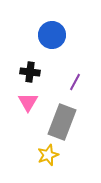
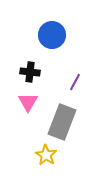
yellow star: moved 2 px left; rotated 20 degrees counterclockwise
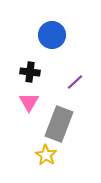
purple line: rotated 18 degrees clockwise
pink triangle: moved 1 px right
gray rectangle: moved 3 px left, 2 px down
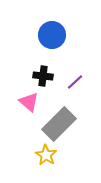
black cross: moved 13 px right, 4 px down
pink triangle: rotated 20 degrees counterclockwise
gray rectangle: rotated 24 degrees clockwise
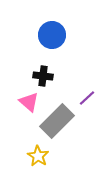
purple line: moved 12 px right, 16 px down
gray rectangle: moved 2 px left, 3 px up
yellow star: moved 8 px left, 1 px down
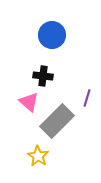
purple line: rotated 30 degrees counterclockwise
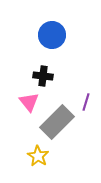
purple line: moved 1 px left, 4 px down
pink triangle: rotated 10 degrees clockwise
gray rectangle: moved 1 px down
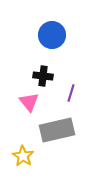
purple line: moved 15 px left, 9 px up
gray rectangle: moved 8 px down; rotated 32 degrees clockwise
yellow star: moved 15 px left
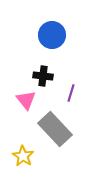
pink triangle: moved 3 px left, 2 px up
gray rectangle: moved 2 px left, 1 px up; rotated 60 degrees clockwise
